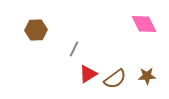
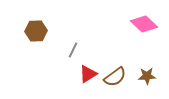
pink diamond: rotated 20 degrees counterclockwise
brown hexagon: moved 1 px down
gray line: moved 1 px left, 1 px down
brown semicircle: moved 2 px up
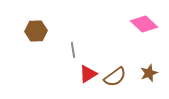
gray line: rotated 35 degrees counterclockwise
brown star: moved 2 px right, 3 px up; rotated 18 degrees counterclockwise
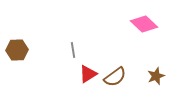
brown hexagon: moved 19 px left, 19 px down
brown star: moved 7 px right, 3 px down
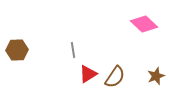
brown semicircle: rotated 20 degrees counterclockwise
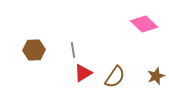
brown hexagon: moved 17 px right
red triangle: moved 5 px left, 1 px up
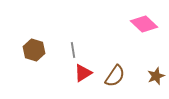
brown hexagon: rotated 20 degrees clockwise
brown semicircle: moved 1 px up
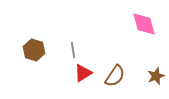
pink diamond: rotated 32 degrees clockwise
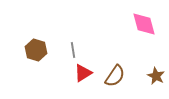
brown hexagon: moved 2 px right
brown star: rotated 24 degrees counterclockwise
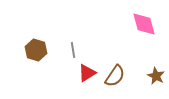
red triangle: moved 4 px right
